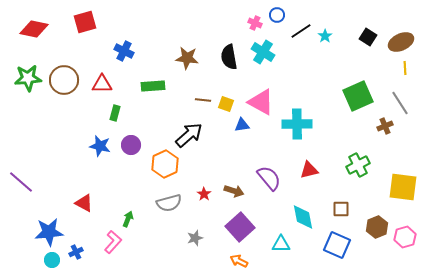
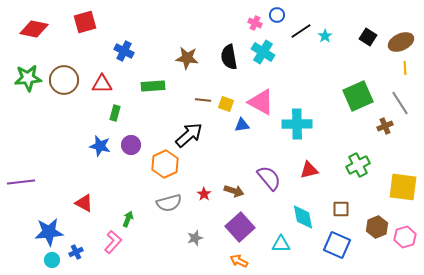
purple line at (21, 182): rotated 48 degrees counterclockwise
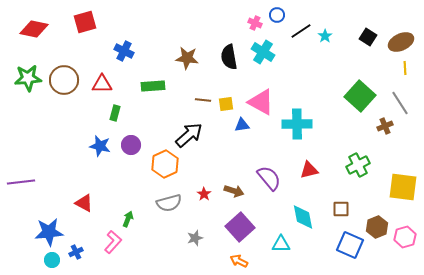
green square at (358, 96): moved 2 px right; rotated 24 degrees counterclockwise
yellow square at (226, 104): rotated 28 degrees counterclockwise
blue square at (337, 245): moved 13 px right
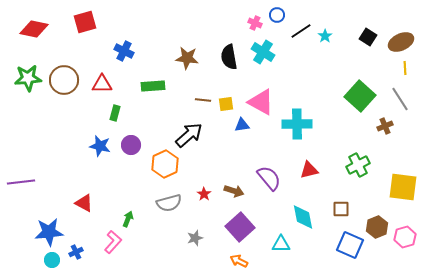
gray line at (400, 103): moved 4 px up
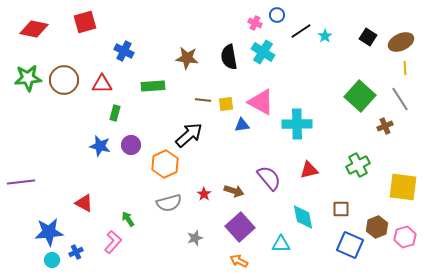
green arrow at (128, 219): rotated 56 degrees counterclockwise
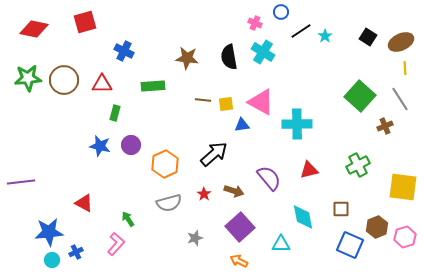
blue circle at (277, 15): moved 4 px right, 3 px up
black arrow at (189, 135): moved 25 px right, 19 px down
pink L-shape at (113, 242): moved 3 px right, 2 px down
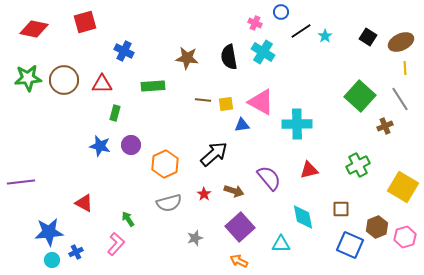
yellow square at (403, 187): rotated 24 degrees clockwise
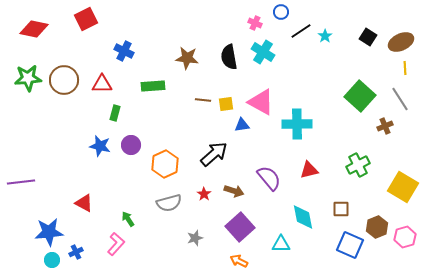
red square at (85, 22): moved 1 px right, 3 px up; rotated 10 degrees counterclockwise
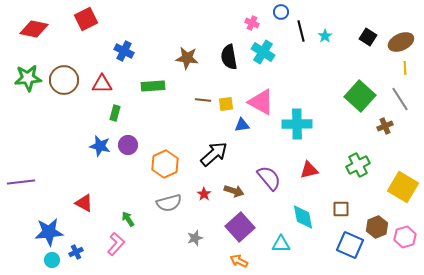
pink cross at (255, 23): moved 3 px left
black line at (301, 31): rotated 70 degrees counterclockwise
purple circle at (131, 145): moved 3 px left
